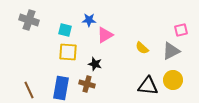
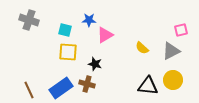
blue rectangle: rotated 45 degrees clockwise
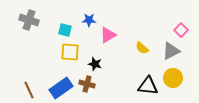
pink square: rotated 32 degrees counterclockwise
pink triangle: moved 3 px right
yellow square: moved 2 px right
yellow circle: moved 2 px up
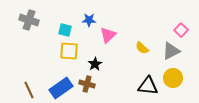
pink triangle: rotated 12 degrees counterclockwise
yellow square: moved 1 px left, 1 px up
black star: rotated 24 degrees clockwise
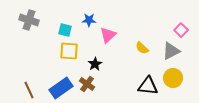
brown cross: rotated 21 degrees clockwise
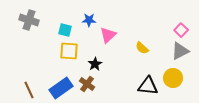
gray triangle: moved 9 px right
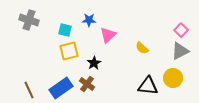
yellow square: rotated 18 degrees counterclockwise
black star: moved 1 px left, 1 px up
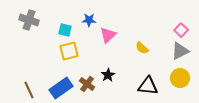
black star: moved 14 px right, 12 px down
yellow circle: moved 7 px right
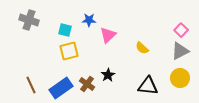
brown line: moved 2 px right, 5 px up
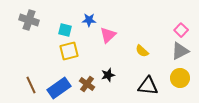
yellow semicircle: moved 3 px down
black star: rotated 16 degrees clockwise
blue rectangle: moved 2 px left
